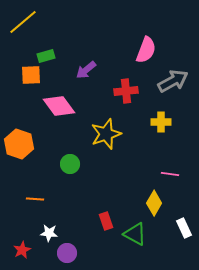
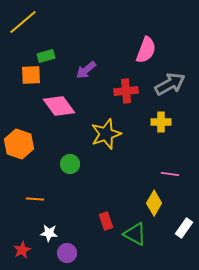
gray arrow: moved 3 px left, 3 px down
white rectangle: rotated 60 degrees clockwise
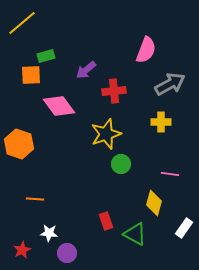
yellow line: moved 1 px left, 1 px down
red cross: moved 12 px left
green circle: moved 51 px right
yellow diamond: rotated 15 degrees counterclockwise
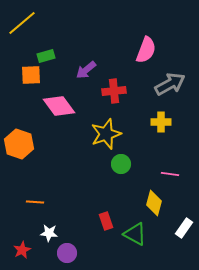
orange line: moved 3 px down
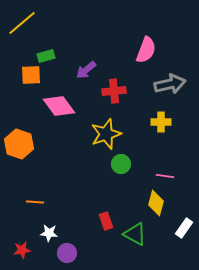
gray arrow: rotated 16 degrees clockwise
pink line: moved 5 px left, 2 px down
yellow diamond: moved 2 px right
red star: rotated 18 degrees clockwise
